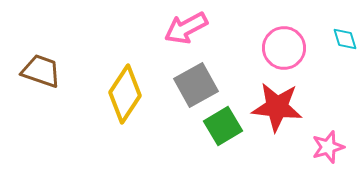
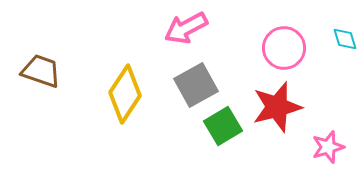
red star: rotated 21 degrees counterclockwise
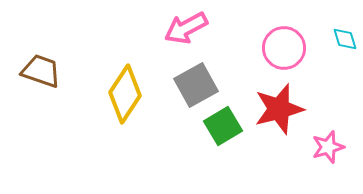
red star: moved 2 px right, 2 px down
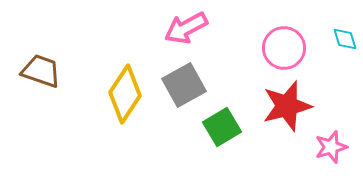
gray square: moved 12 px left
red star: moved 8 px right, 3 px up
green square: moved 1 px left, 1 px down
pink star: moved 3 px right
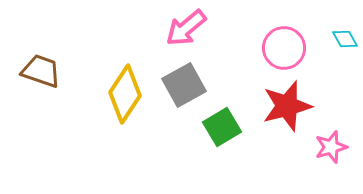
pink arrow: rotated 12 degrees counterclockwise
cyan diamond: rotated 12 degrees counterclockwise
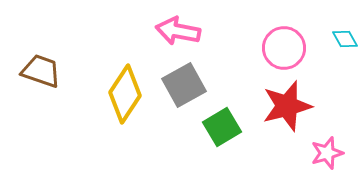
pink arrow: moved 8 px left, 3 px down; rotated 51 degrees clockwise
pink star: moved 4 px left, 6 px down
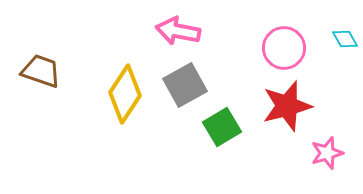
gray square: moved 1 px right
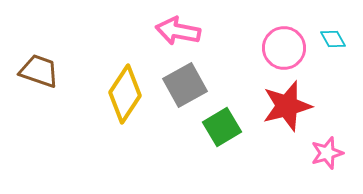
cyan diamond: moved 12 px left
brown trapezoid: moved 2 px left
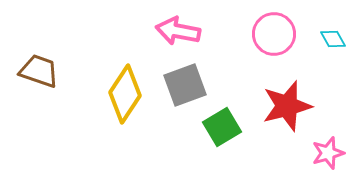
pink circle: moved 10 px left, 14 px up
gray square: rotated 9 degrees clockwise
pink star: moved 1 px right
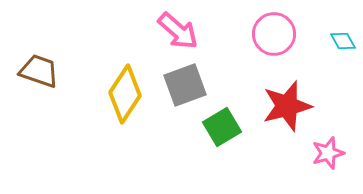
pink arrow: rotated 150 degrees counterclockwise
cyan diamond: moved 10 px right, 2 px down
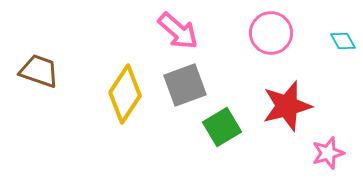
pink circle: moved 3 px left, 1 px up
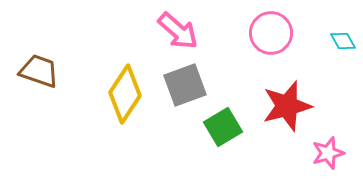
green square: moved 1 px right
